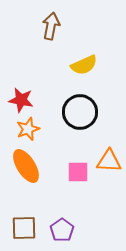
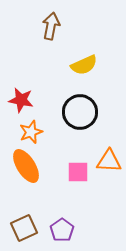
orange star: moved 3 px right, 3 px down
brown square: rotated 24 degrees counterclockwise
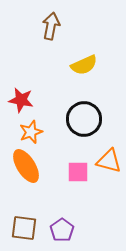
black circle: moved 4 px right, 7 px down
orange triangle: rotated 12 degrees clockwise
brown square: rotated 32 degrees clockwise
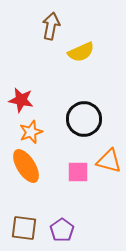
yellow semicircle: moved 3 px left, 13 px up
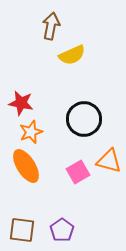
yellow semicircle: moved 9 px left, 3 px down
red star: moved 3 px down
pink square: rotated 30 degrees counterclockwise
brown square: moved 2 px left, 2 px down
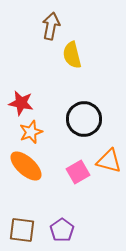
yellow semicircle: rotated 100 degrees clockwise
orange ellipse: rotated 16 degrees counterclockwise
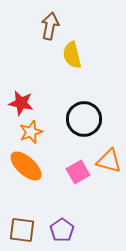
brown arrow: moved 1 px left
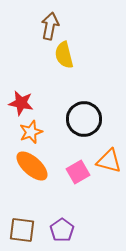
yellow semicircle: moved 8 px left
orange ellipse: moved 6 px right
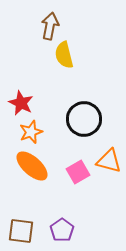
red star: rotated 15 degrees clockwise
brown square: moved 1 px left, 1 px down
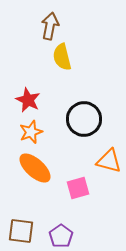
yellow semicircle: moved 2 px left, 2 px down
red star: moved 7 px right, 3 px up
orange ellipse: moved 3 px right, 2 px down
pink square: moved 16 px down; rotated 15 degrees clockwise
purple pentagon: moved 1 px left, 6 px down
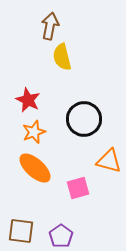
orange star: moved 3 px right
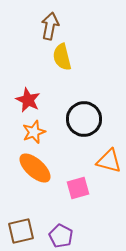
brown square: rotated 20 degrees counterclockwise
purple pentagon: rotated 10 degrees counterclockwise
